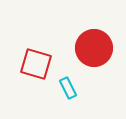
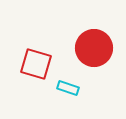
cyan rectangle: rotated 45 degrees counterclockwise
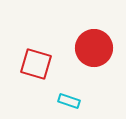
cyan rectangle: moved 1 px right, 13 px down
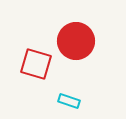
red circle: moved 18 px left, 7 px up
